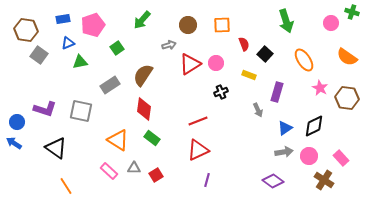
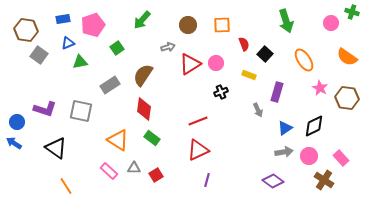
gray arrow at (169, 45): moved 1 px left, 2 px down
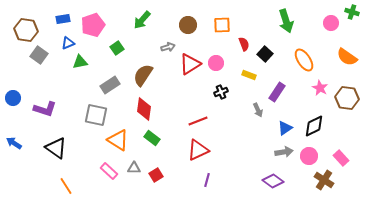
purple rectangle at (277, 92): rotated 18 degrees clockwise
gray square at (81, 111): moved 15 px right, 4 px down
blue circle at (17, 122): moved 4 px left, 24 px up
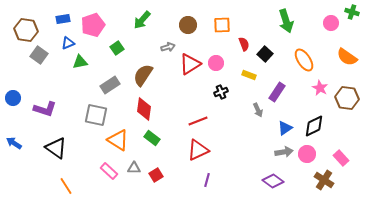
pink circle at (309, 156): moved 2 px left, 2 px up
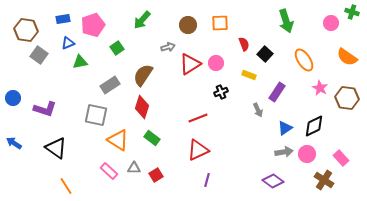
orange square at (222, 25): moved 2 px left, 2 px up
red diamond at (144, 109): moved 2 px left, 2 px up; rotated 10 degrees clockwise
red line at (198, 121): moved 3 px up
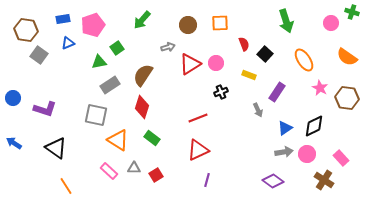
green triangle at (80, 62): moved 19 px right
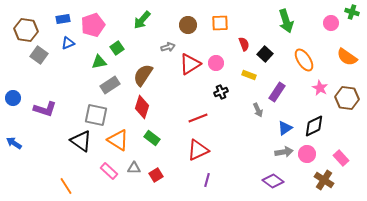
black triangle at (56, 148): moved 25 px right, 7 px up
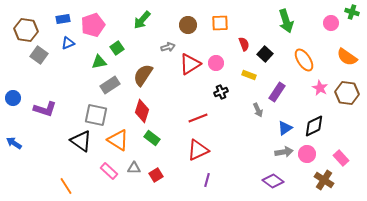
brown hexagon at (347, 98): moved 5 px up
red diamond at (142, 107): moved 4 px down
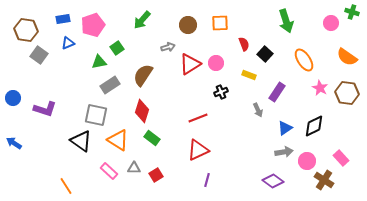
pink circle at (307, 154): moved 7 px down
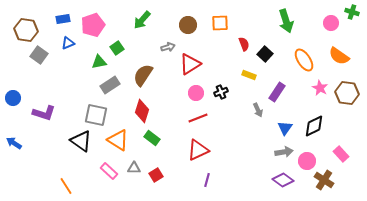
orange semicircle at (347, 57): moved 8 px left, 1 px up
pink circle at (216, 63): moved 20 px left, 30 px down
purple L-shape at (45, 109): moved 1 px left, 4 px down
blue triangle at (285, 128): rotated 21 degrees counterclockwise
pink rectangle at (341, 158): moved 4 px up
purple diamond at (273, 181): moved 10 px right, 1 px up
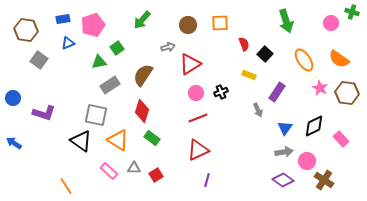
gray square at (39, 55): moved 5 px down
orange semicircle at (339, 56): moved 3 px down
pink rectangle at (341, 154): moved 15 px up
